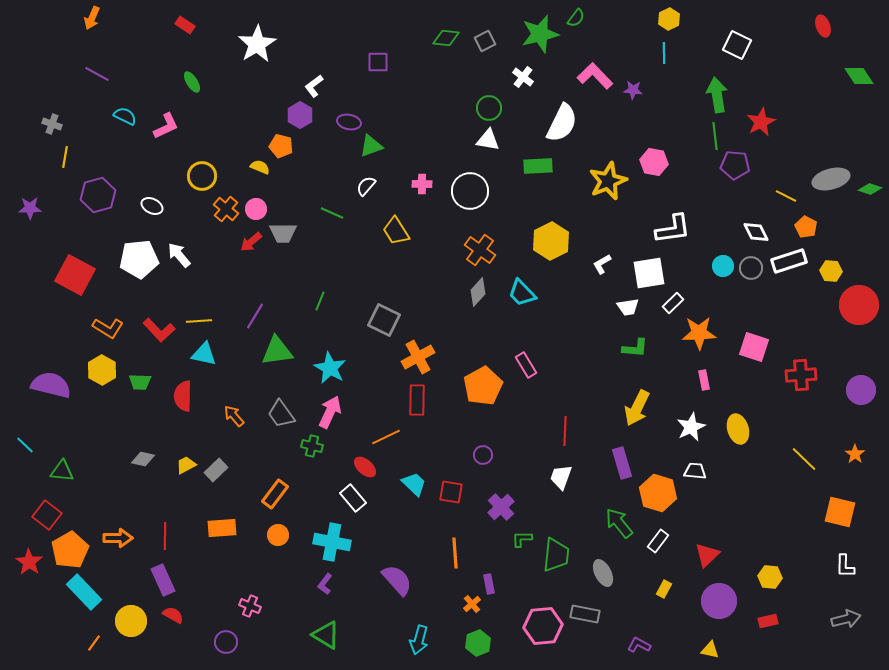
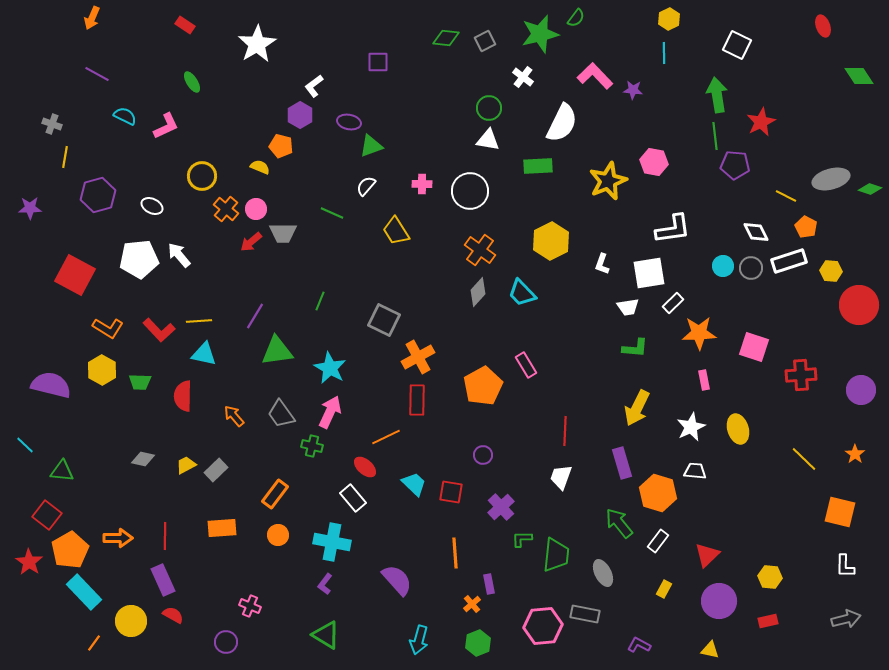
white L-shape at (602, 264): rotated 40 degrees counterclockwise
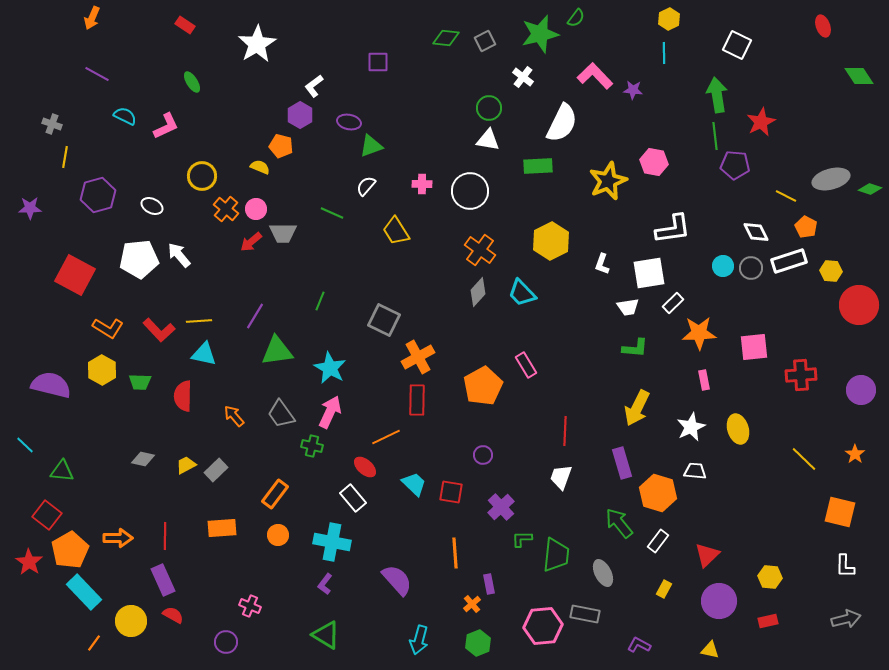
pink square at (754, 347): rotated 24 degrees counterclockwise
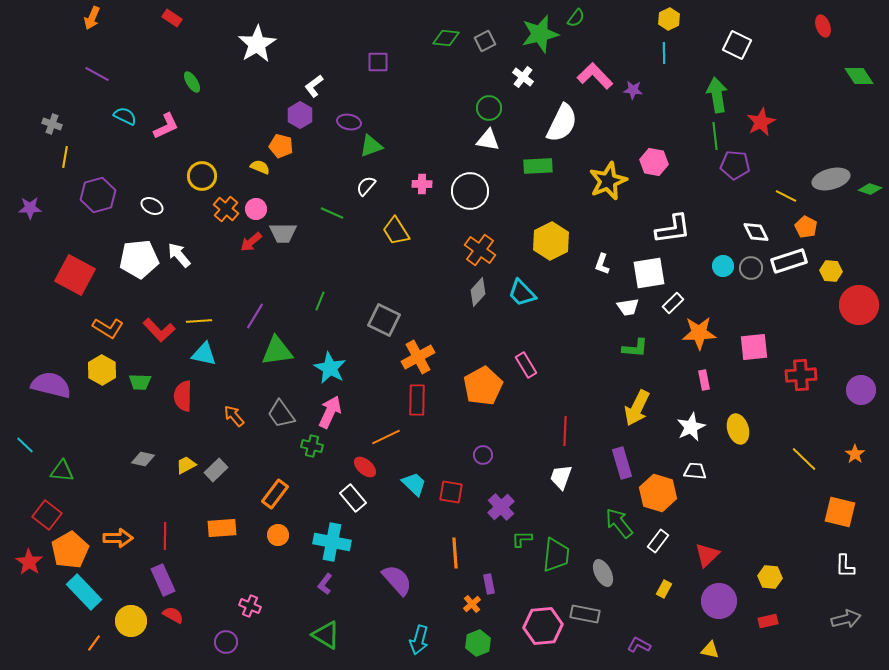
red rectangle at (185, 25): moved 13 px left, 7 px up
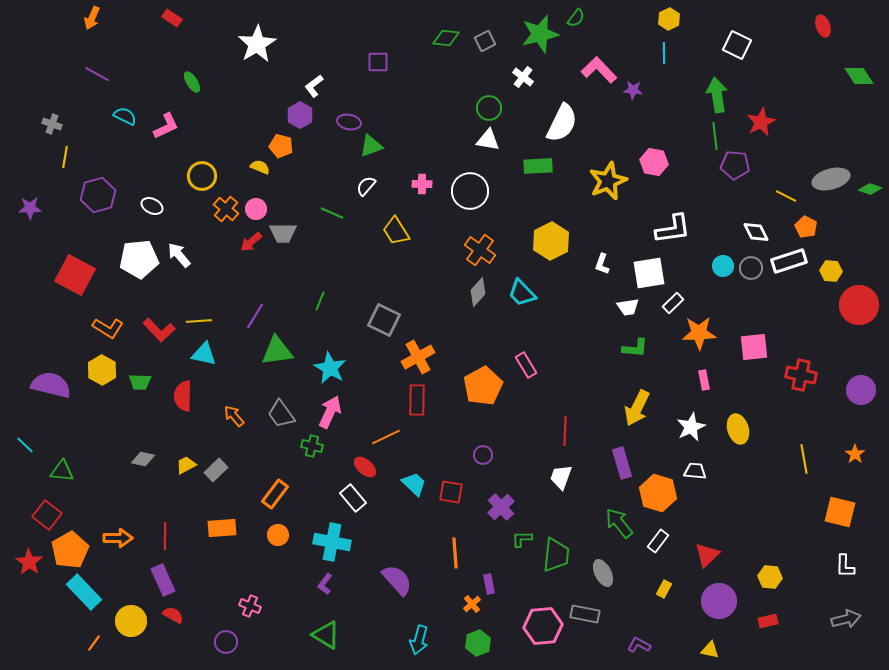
pink L-shape at (595, 76): moved 4 px right, 6 px up
red cross at (801, 375): rotated 16 degrees clockwise
yellow line at (804, 459): rotated 36 degrees clockwise
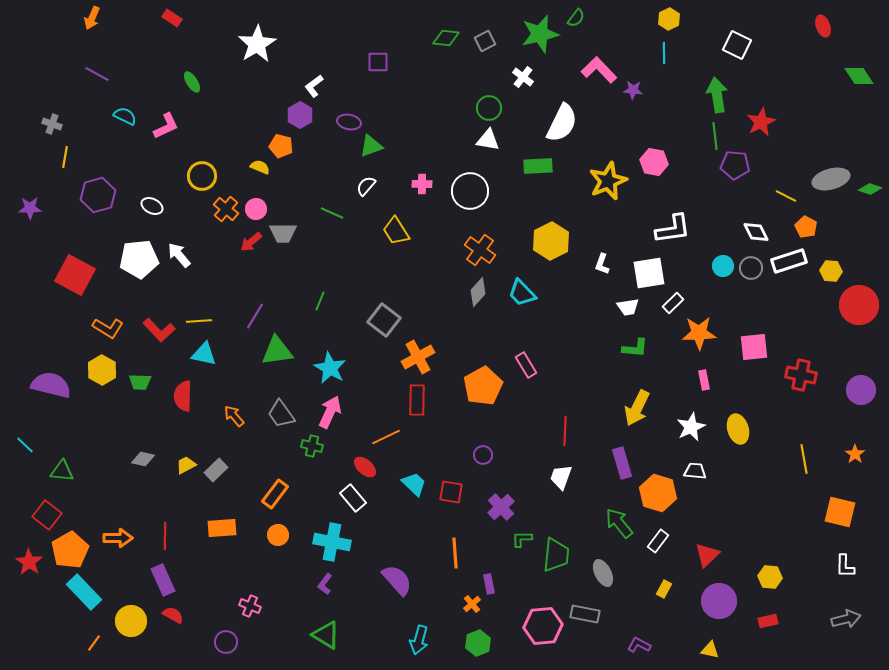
gray square at (384, 320): rotated 12 degrees clockwise
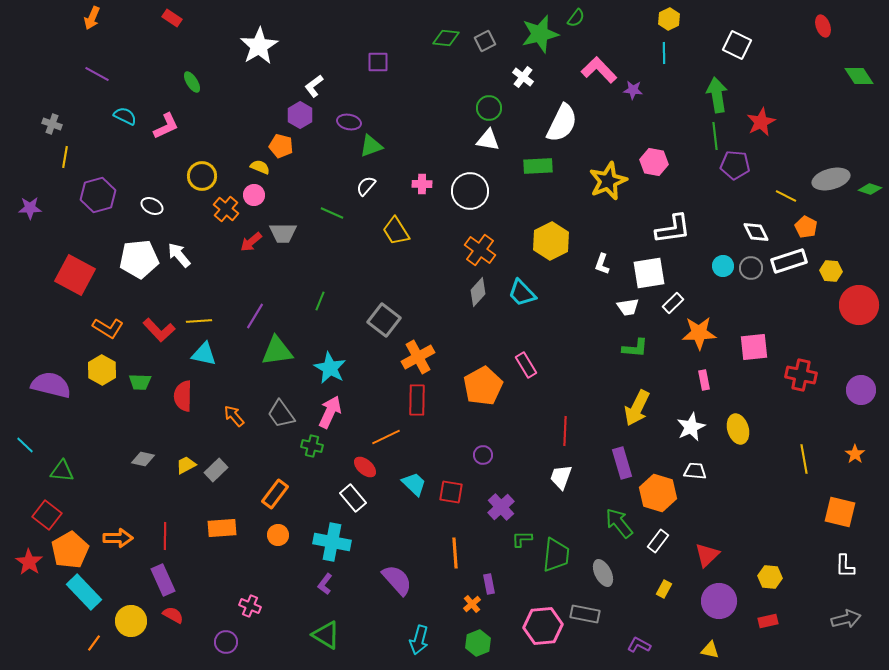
white star at (257, 44): moved 2 px right, 2 px down
pink circle at (256, 209): moved 2 px left, 14 px up
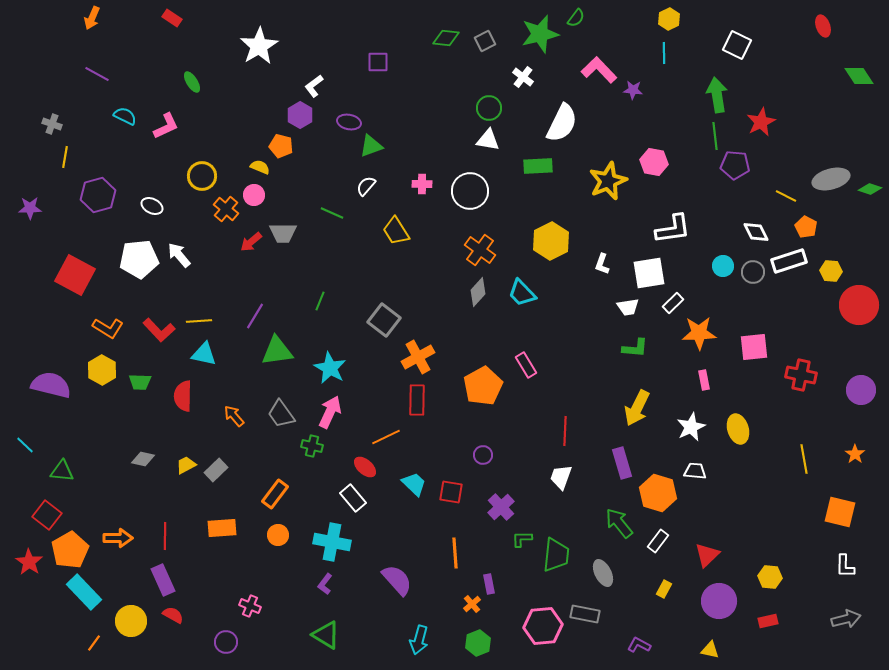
gray circle at (751, 268): moved 2 px right, 4 px down
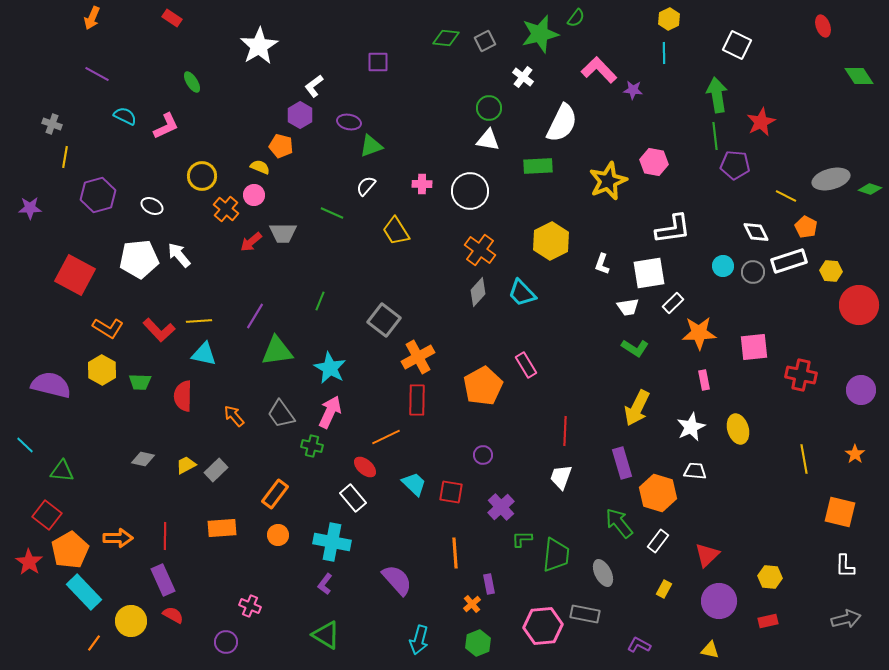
green L-shape at (635, 348): rotated 28 degrees clockwise
